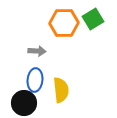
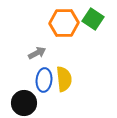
green square: rotated 25 degrees counterclockwise
gray arrow: moved 2 px down; rotated 30 degrees counterclockwise
blue ellipse: moved 9 px right
yellow semicircle: moved 3 px right, 11 px up
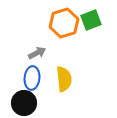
green square: moved 2 px left, 1 px down; rotated 35 degrees clockwise
orange hexagon: rotated 16 degrees counterclockwise
blue ellipse: moved 12 px left, 2 px up
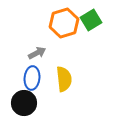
green square: rotated 10 degrees counterclockwise
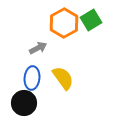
orange hexagon: rotated 12 degrees counterclockwise
gray arrow: moved 1 px right, 5 px up
yellow semicircle: moved 1 px left, 1 px up; rotated 30 degrees counterclockwise
